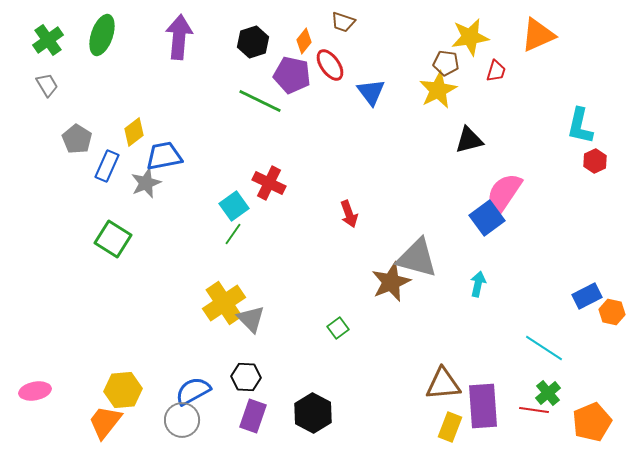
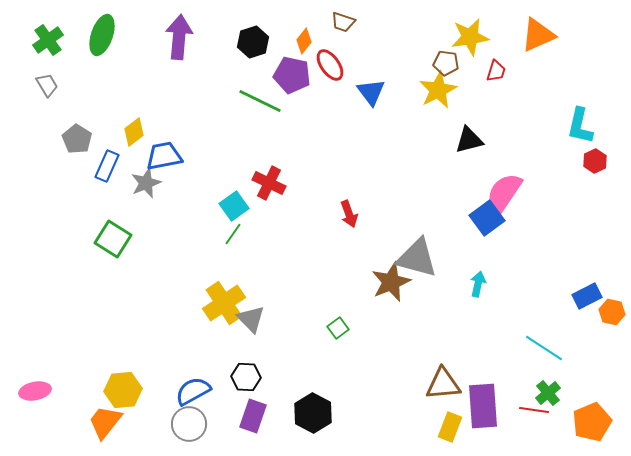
gray circle at (182, 420): moved 7 px right, 4 px down
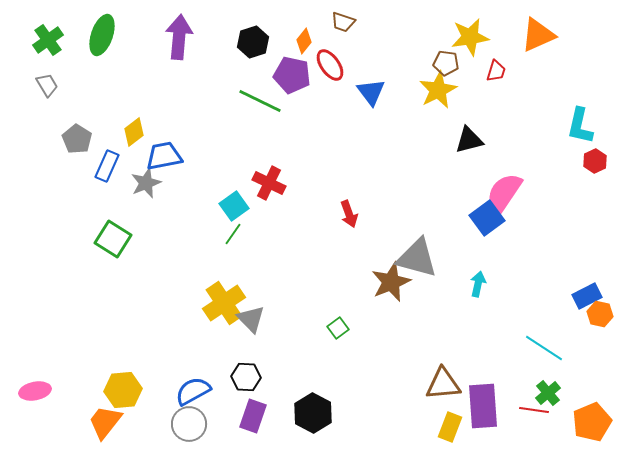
orange hexagon at (612, 312): moved 12 px left, 2 px down
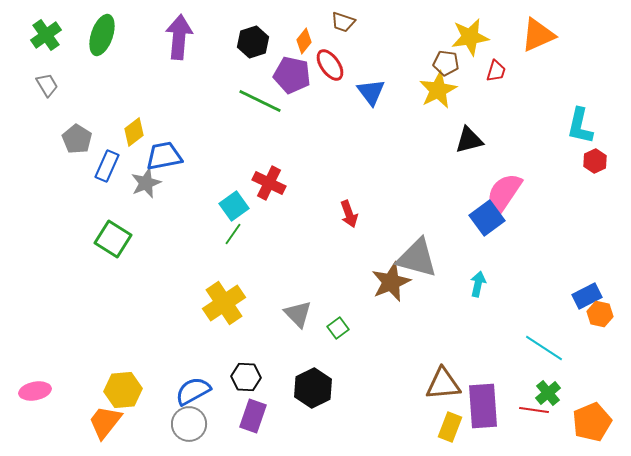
green cross at (48, 40): moved 2 px left, 5 px up
gray triangle at (251, 319): moved 47 px right, 5 px up
black hexagon at (313, 413): moved 25 px up; rotated 6 degrees clockwise
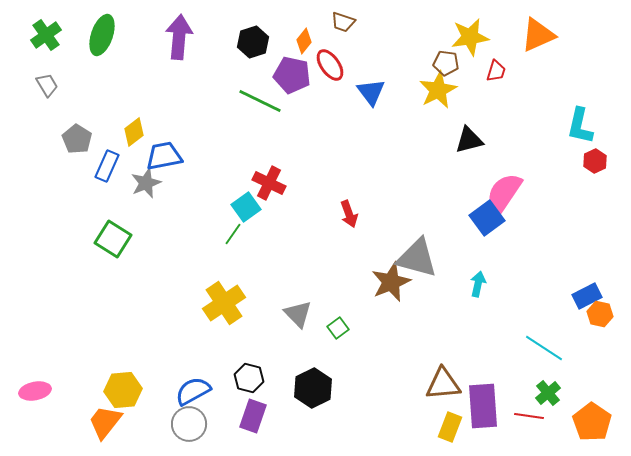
cyan square at (234, 206): moved 12 px right, 1 px down
black hexagon at (246, 377): moved 3 px right, 1 px down; rotated 12 degrees clockwise
red line at (534, 410): moved 5 px left, 6 px down
orange pentagon at (592, 422): rotated 15 degrees counterclockwise
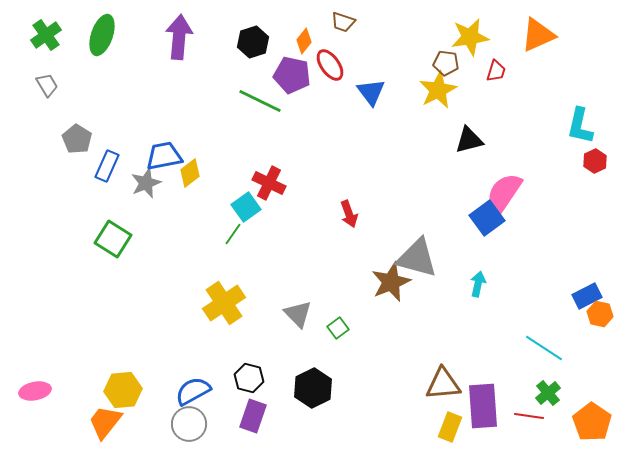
yellow diamond at (134, 132): moved 56 px right, 41 px down
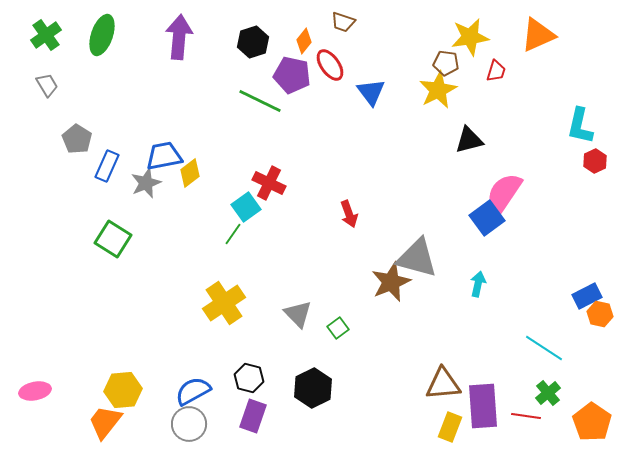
red line at (529, 416): moved 3 px left
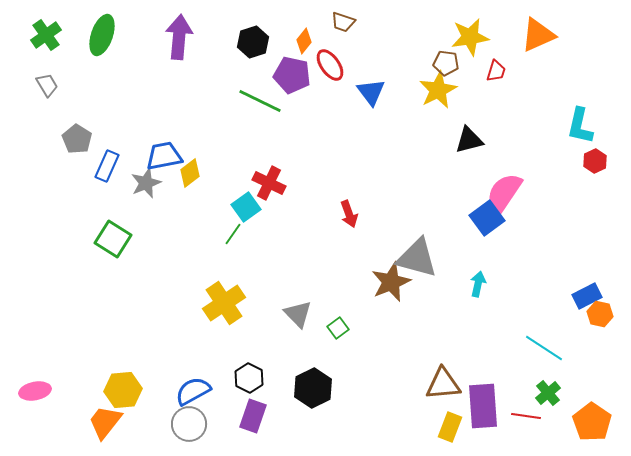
black hexagon at (249, 378): rotated 12 degrees clockwise
